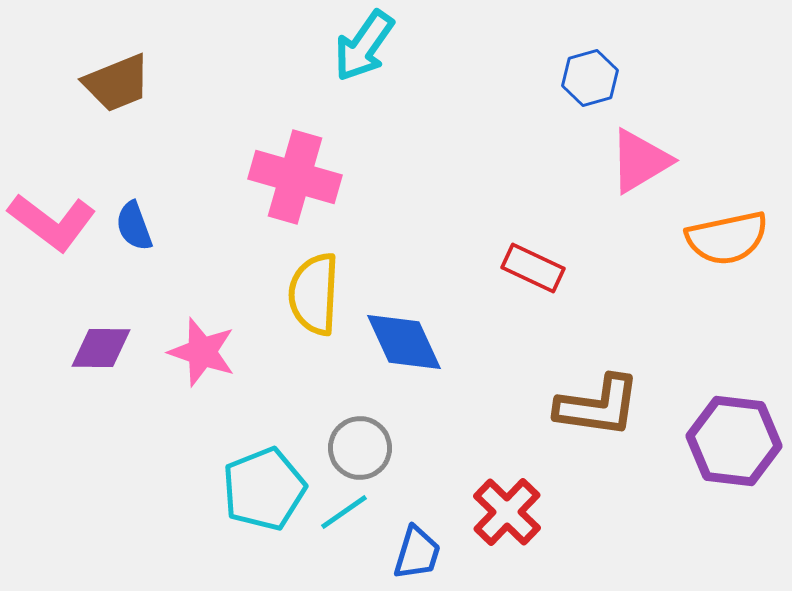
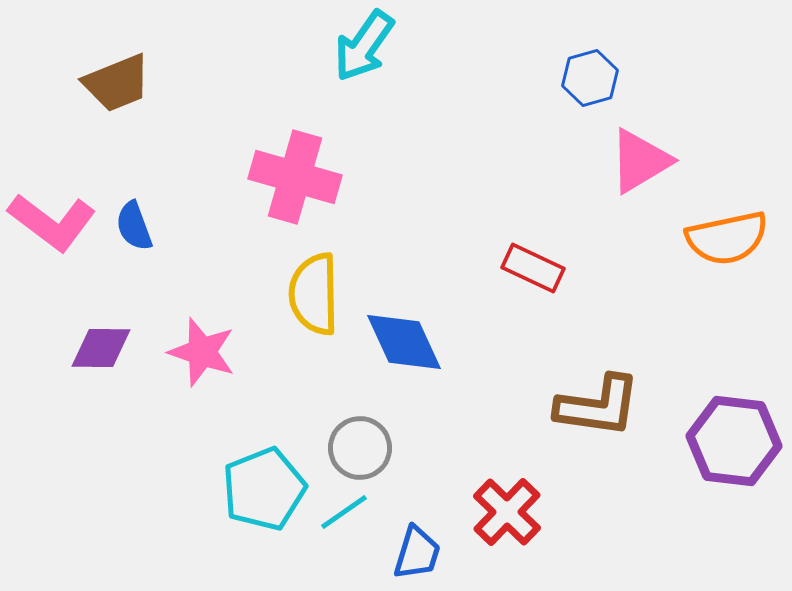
yellow semicircle: rotated 4 degrees counterclockwise
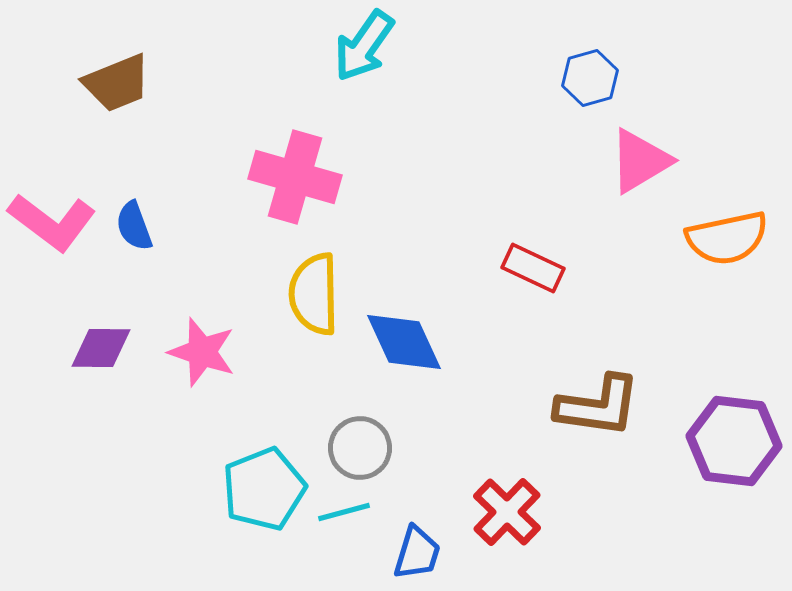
cyan line: rotated 20 degrees clockwise
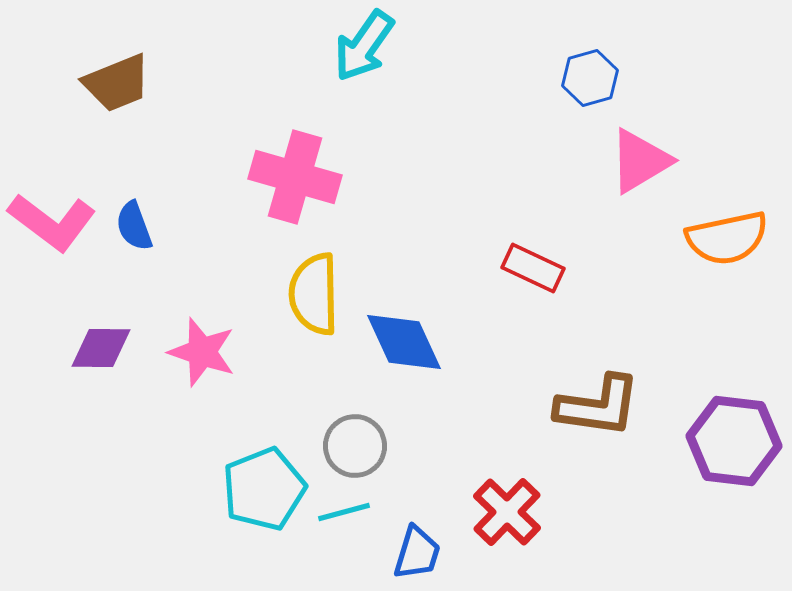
gray circle: moved 5 px left, 2 px up
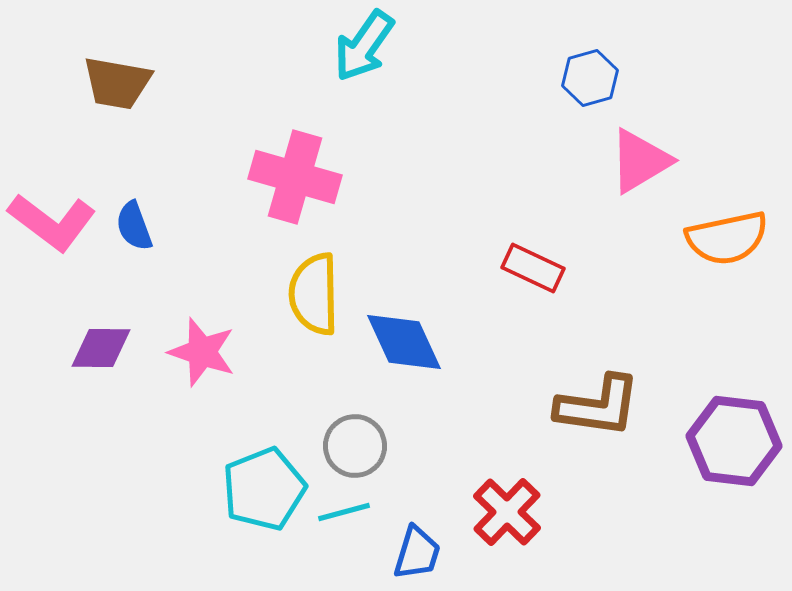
brown trapezoid: rotated 32 degrees clockwise
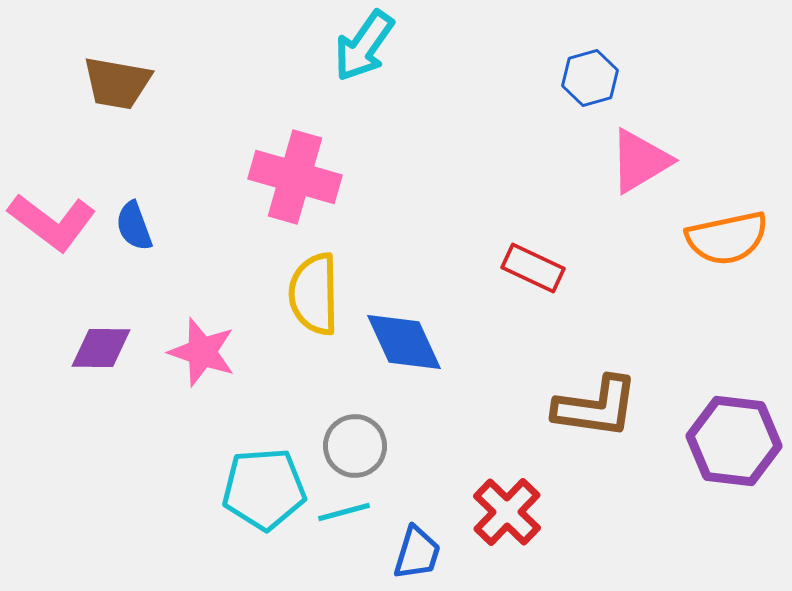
brown L-shape: moved 2 px left, 1 px down
cyan pentagon: rotated 18 degrees clockwise
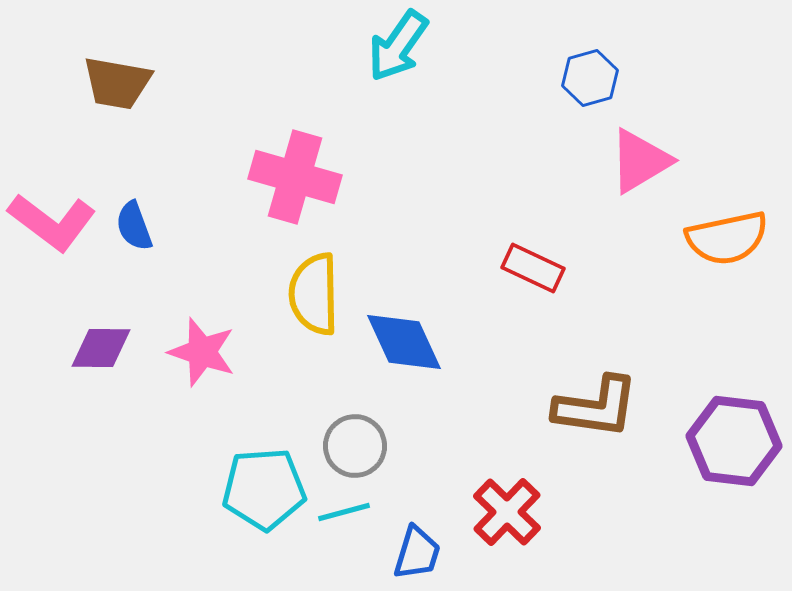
cyan arrow: moved 34 px right
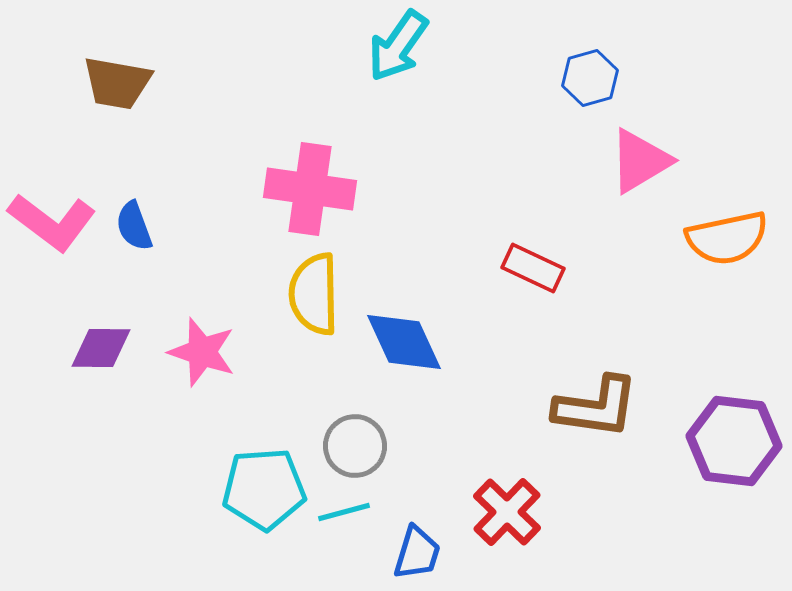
pink cross: moved 15 px right, 12 px down; rotated 8 degrees counterclockwise
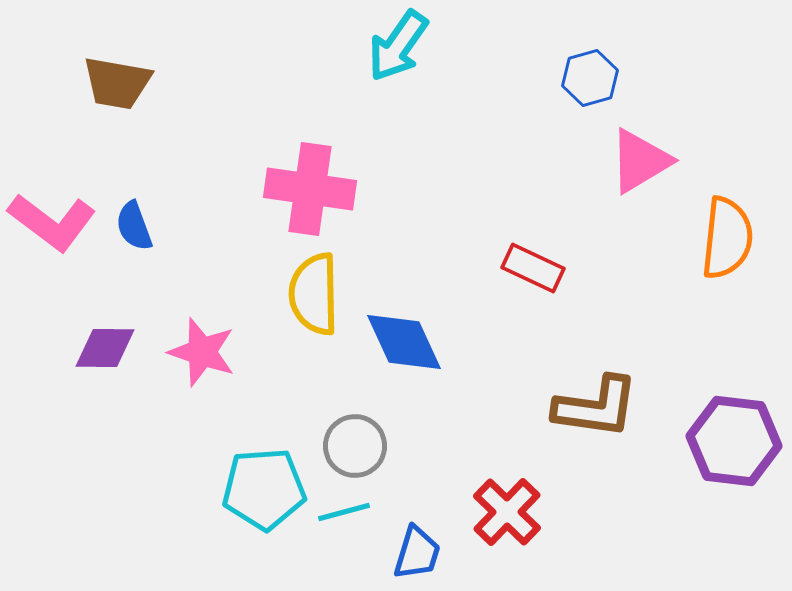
orange semicircle: rotated 72 degrees counterclockwise
purple diamond: moved 4 px right
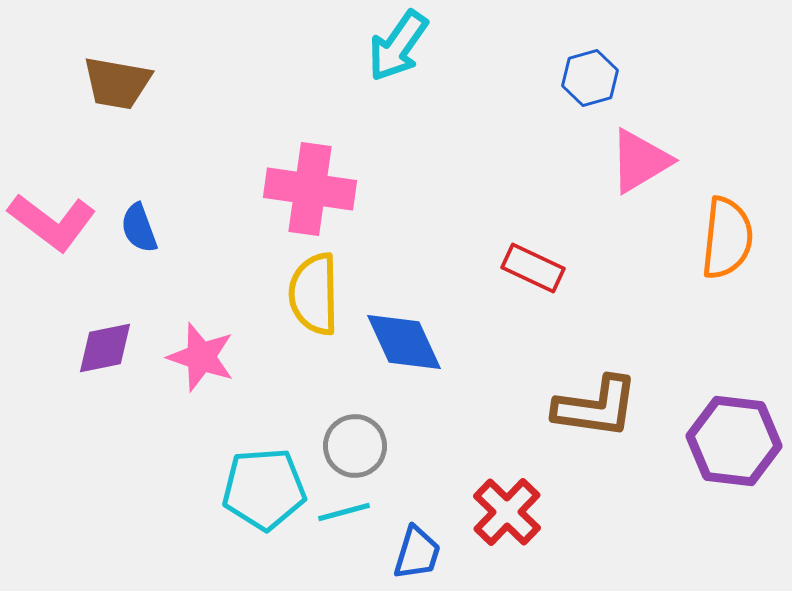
blue semicircle: moved 5 px right, 2 px down
purple diamond: rotated 12 degrees counterclockwise
pink star: moved 1 px left, 5 px down
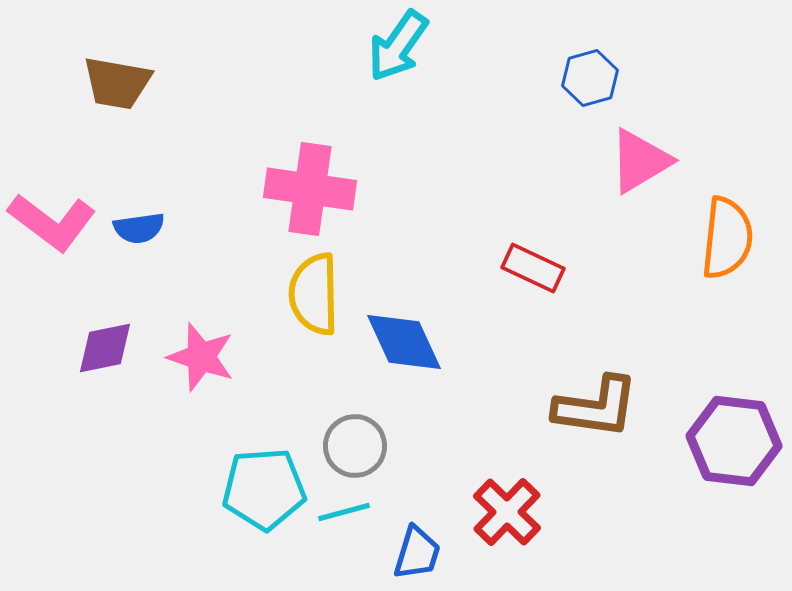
blue semicircle: rotated 78 degrees counterclockwise
